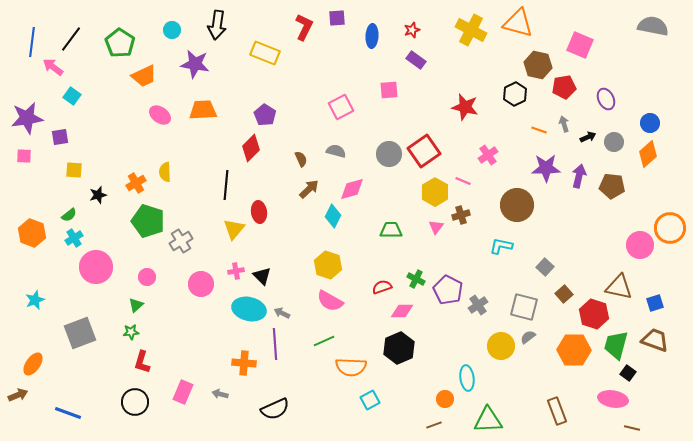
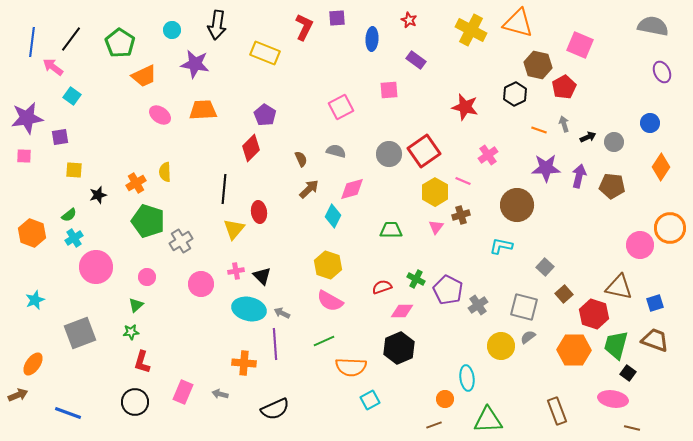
red star at (412, 30): moved 3 px left, 10 px up; rotated 28 degrees counterclockwise
blue ellipse at (372, 36): moved 3 px down
red pentagon at (564, 87): rotated 20 degrees counterclockwise
purple ellipse at (606, 99): moved 56 px right, 27 px up
orange diamond at (648, 154): moved 13 px right, 13 px down; rotated 16 degrees counterclockwise
black line at (226, 185): moved 2 px left, 4 px down
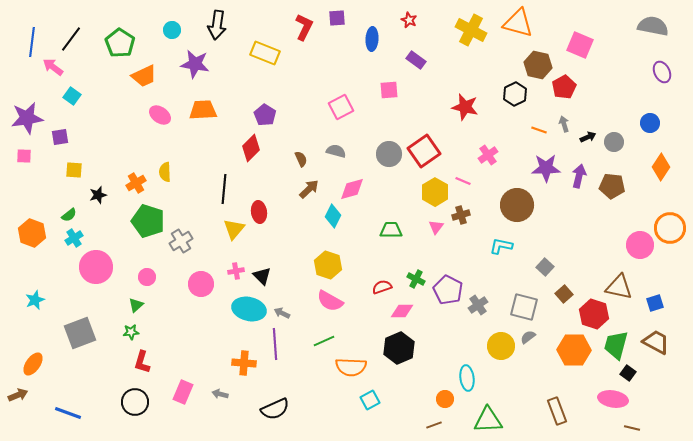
brown trapezoid at (655, 340): moved 1 px right, 2 px down; rotated 8 degrees clockwise
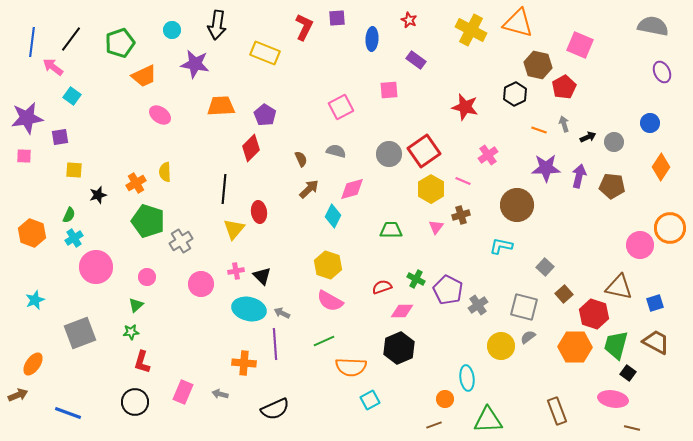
green pentagon at (120, 43): rotated 20 degrees clockwise
orange trapezoid at (203, 110): moved 18 px right, 4 px up
yellow hexagon at (435, 192): moved 4 px left, 3 px up
green semicircle at (69, 215): rotated 28 degrees counterclockwise
orange hexagon at (574, 350): moved 1 px right, 3 px up
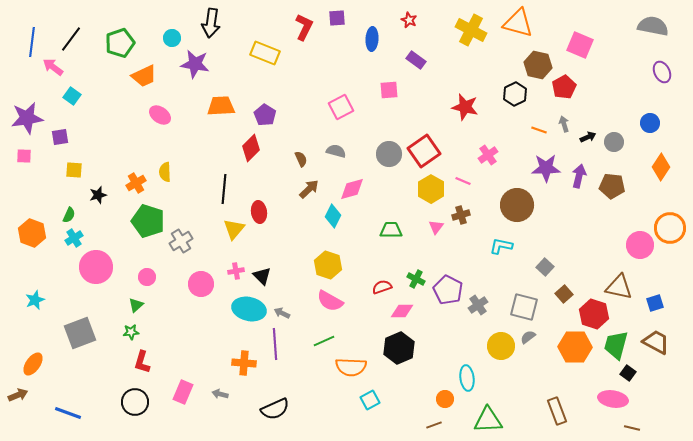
black arrow at (217, 25): moved 6 px left, 2 px up
cyan circle at (172, 30): moved 8 px down
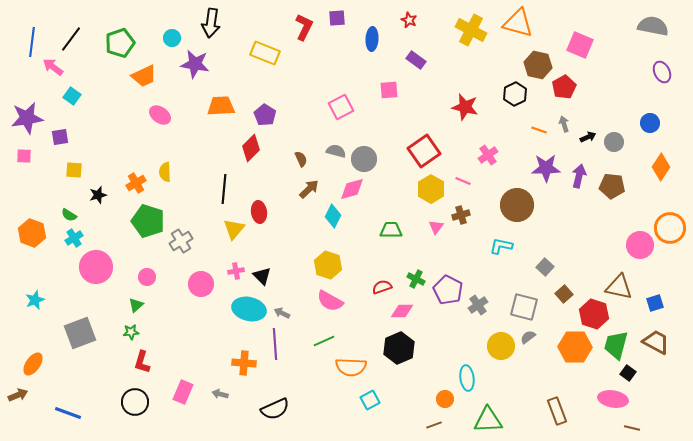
gray circle at (389, 154): moved 25 px left, 5 px down
green semicircle at (69, 215): rotated 98 degrees clockwise
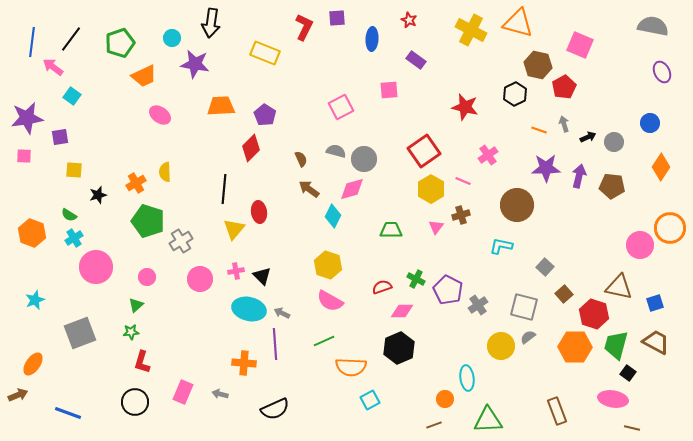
brown arrow at (309, 189): rotated 100 degrees counterclockwise
pink circle at (201, 284): moved 1 px left, 5 px up
